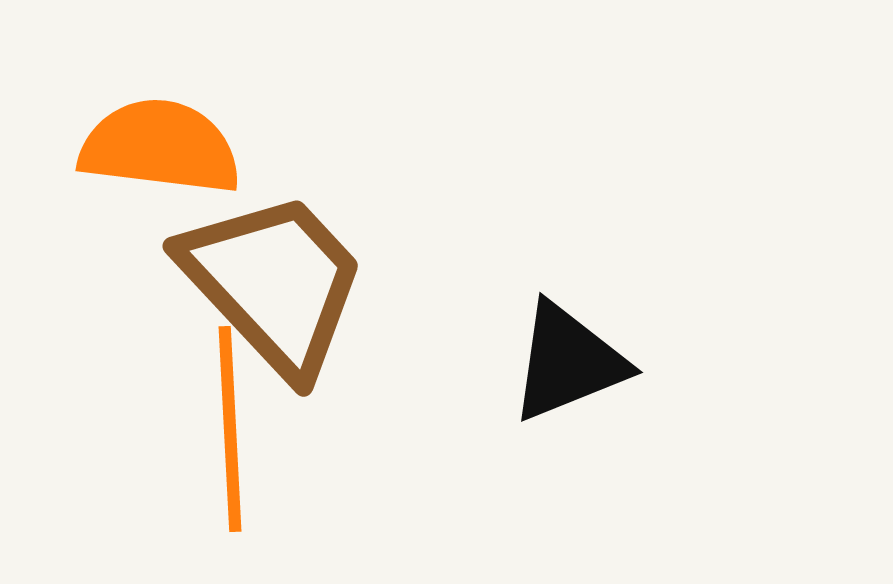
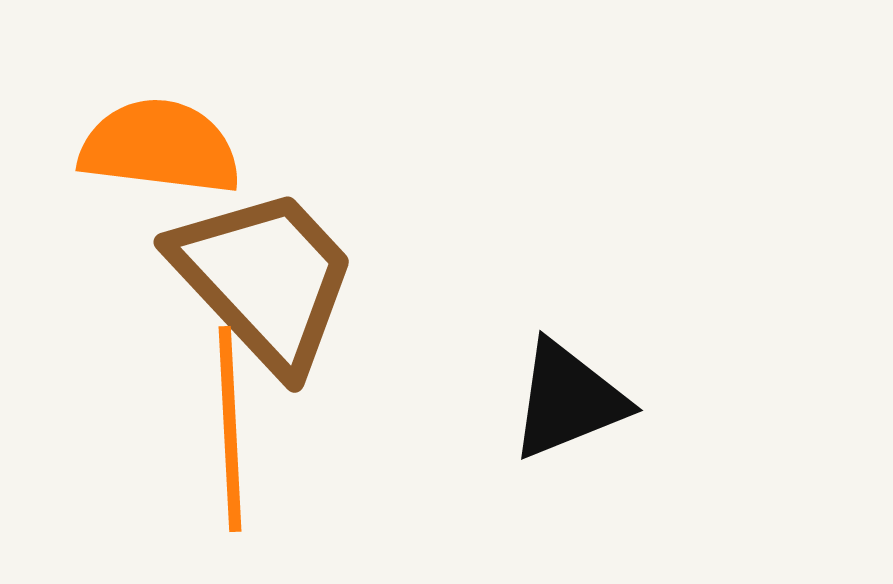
brown trapezoid: moved 9 px left, 4 px up
black triangle: moved 38 px down
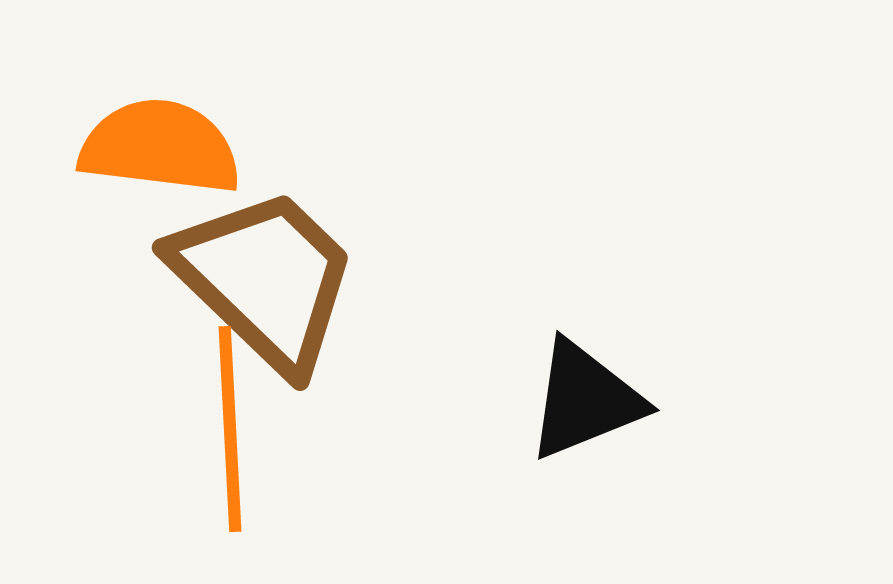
brown trapezoid: rotated 3 degrees counterclockwise
black triangle: moved 17 px right
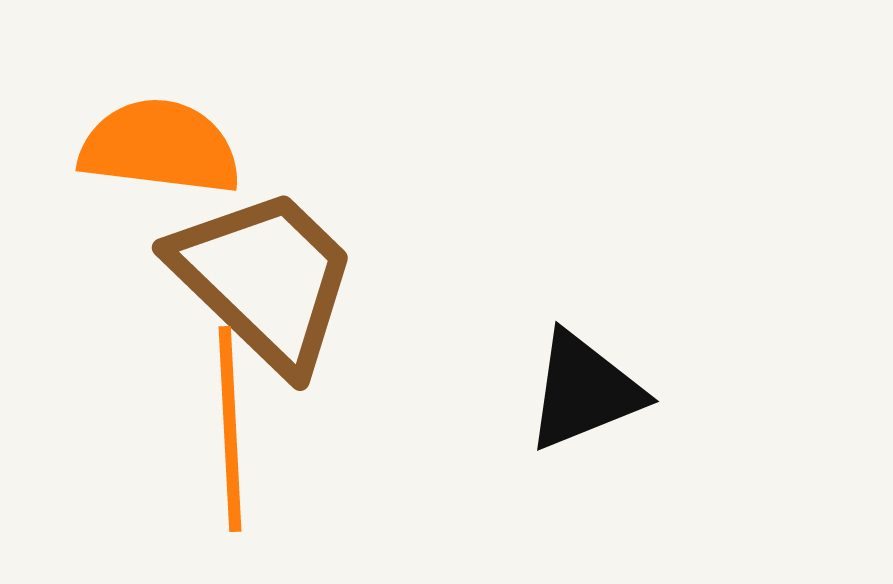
black triangle: moved 1 px left, 9 px up
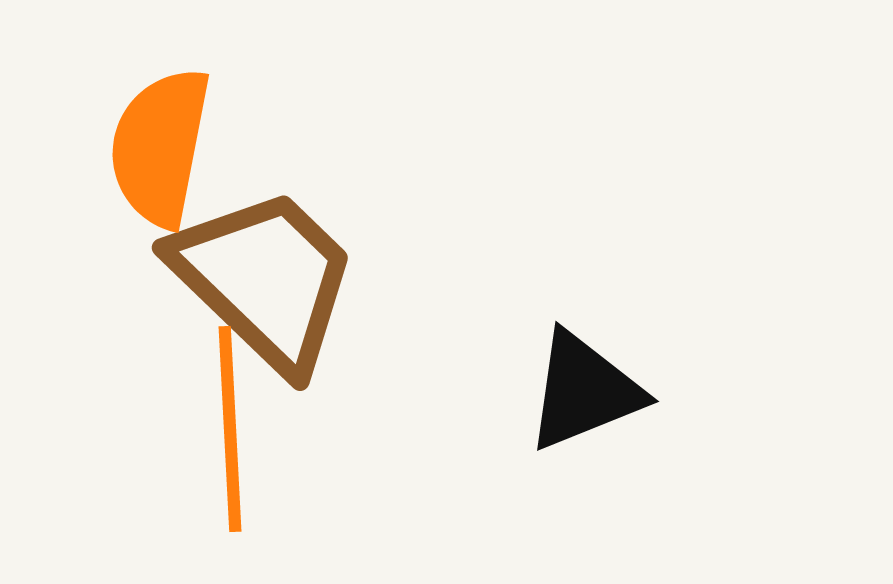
orange semicircle: rotated 86 degrees counterclockwise
